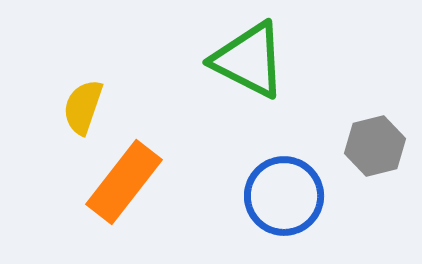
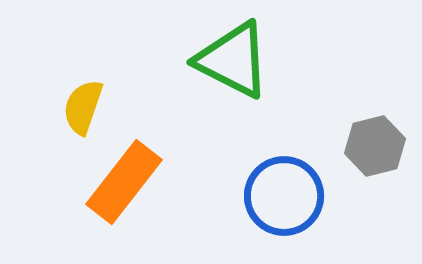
green triangle: moved 16 px left
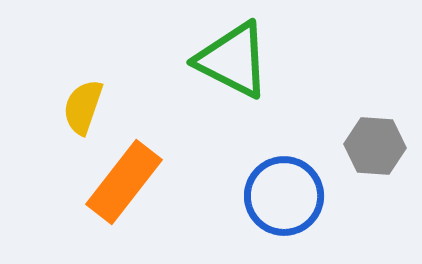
gray hexagon: rotated 18 degrees clockwise
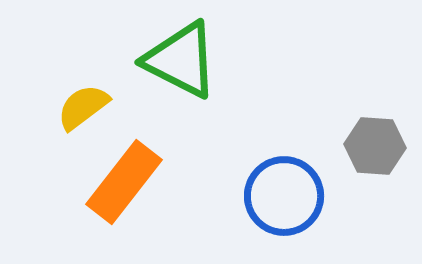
green triangle: moved 52 px left
yellow semicircle: rotated 34 degrees clockwise
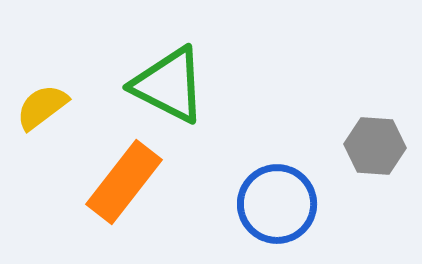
green triangle: moved 12 px left, 25 px down
yellow semicircle: moved 41 px left
blue circle: moved 7 px left, 8 px down
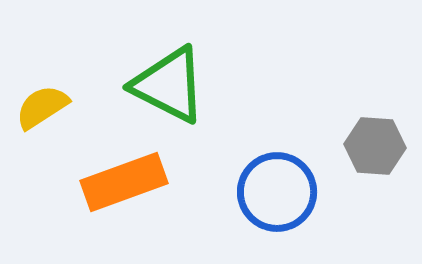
yellow semicircle: rotated 4 degrees clockwise
orange rectangle: rotated 32 degrees clockwise
blue circle: moved 12 px up
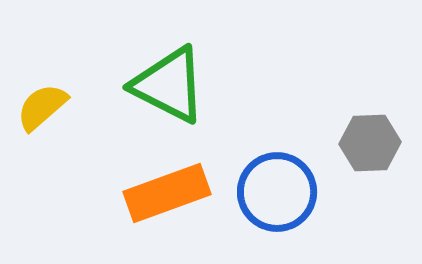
yellow semicircle: rotated 8 degrees counterclockwise
gray hexagon: moved 5 px left, 3 px up; rotated 6 degrees counterclockwise
orange rectangle: moved 43 px right, 11 px down
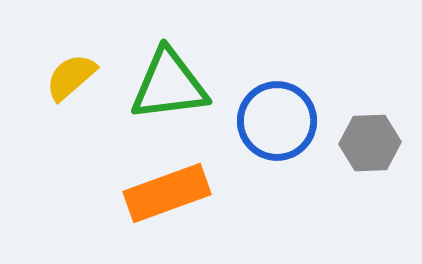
green triangle: rotated 34 degrees counterclockwise
yellow semicircle: moved 29 px right, 30 px up
blue circle: moved 71 px up
